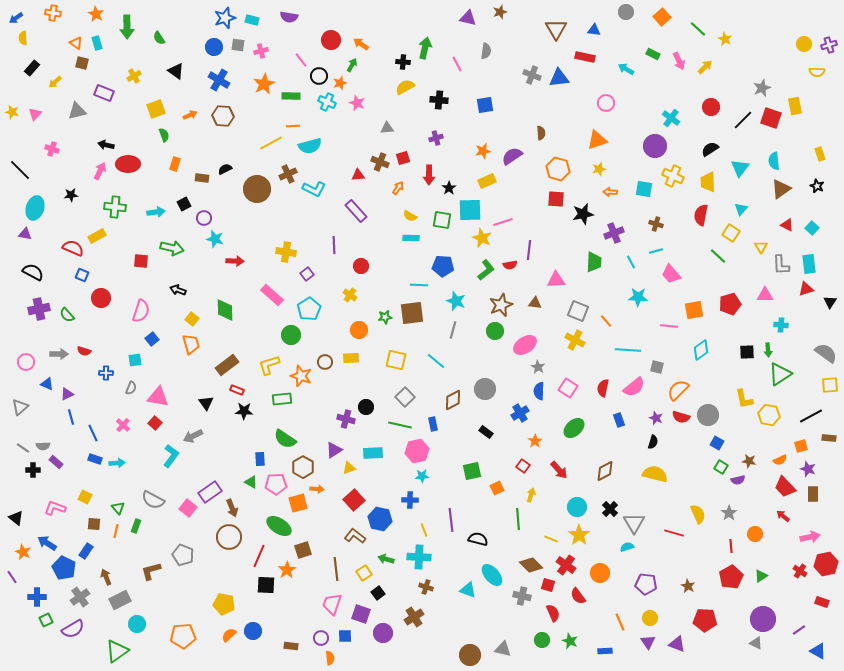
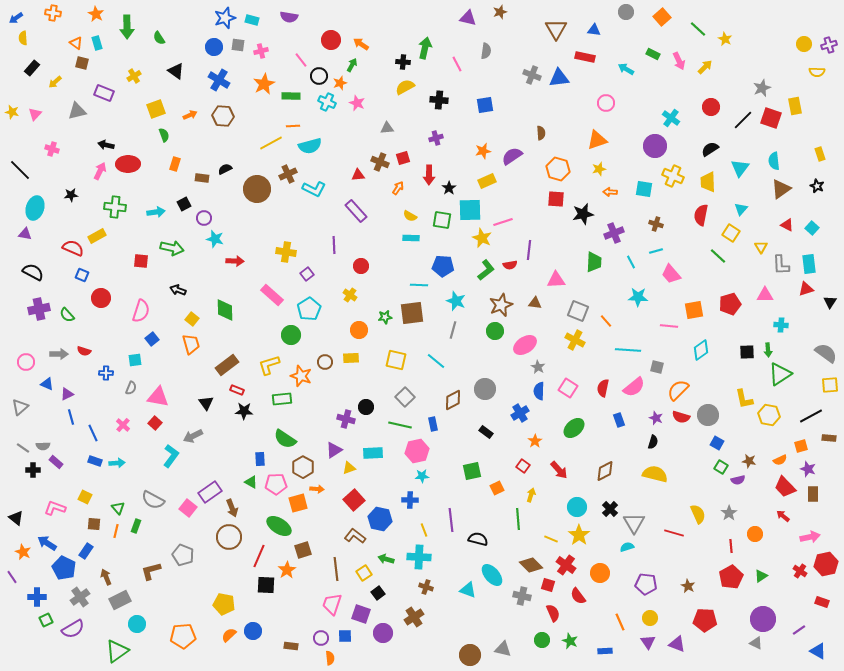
blue rectangle at (95, 459): moved 2 px down
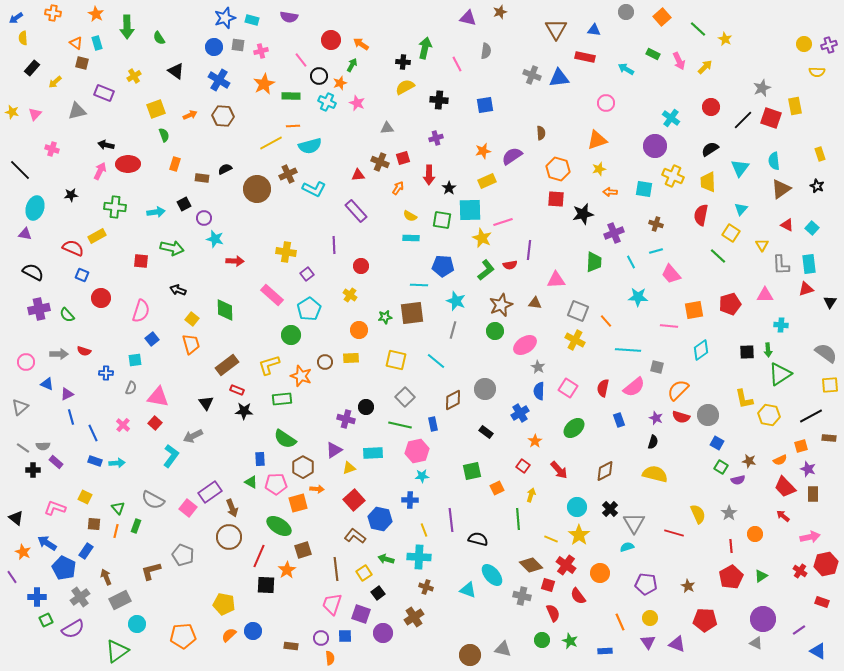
yellow triangle at (761, 247): moved 1 px right, 2 px up
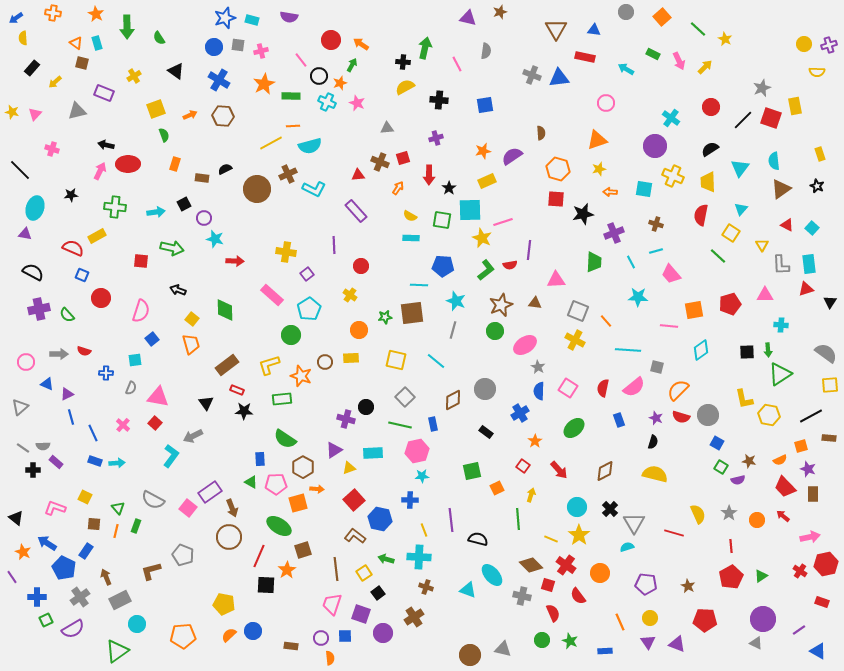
orange circle at (755, 534): moved 2 px right, 14 px up
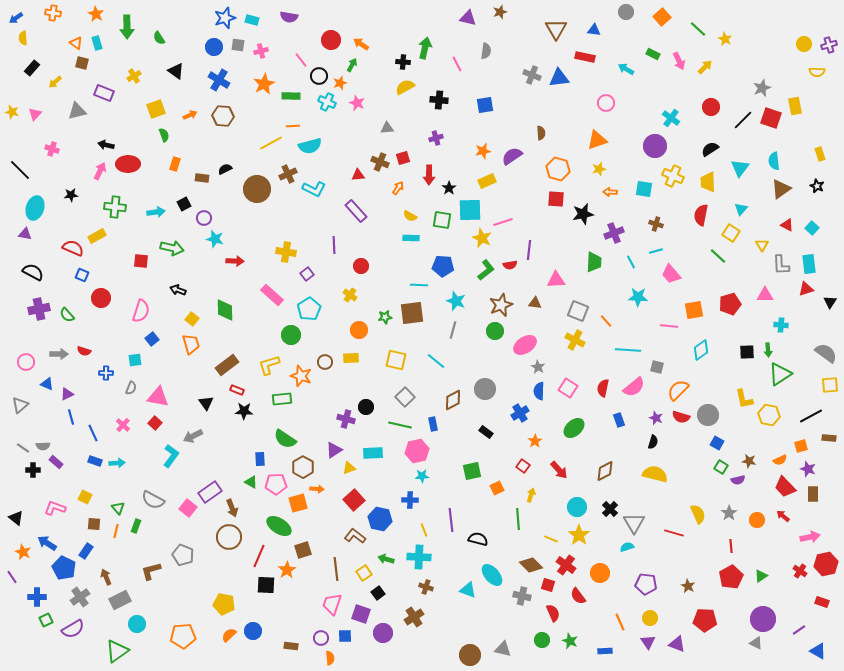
gray triangle at (20, 407): moved 2 px up
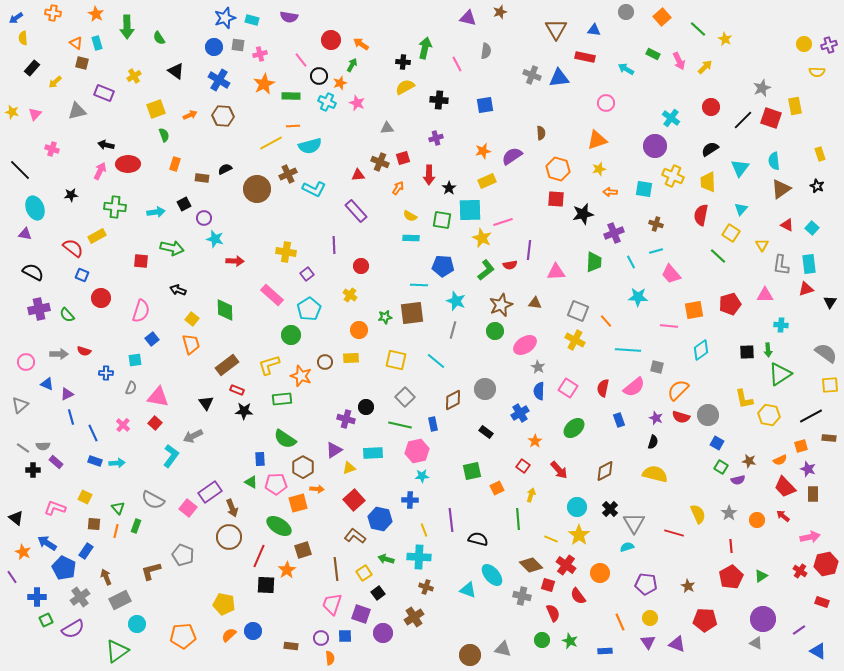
pink cross at (261, 51): moved 1 px left, 3 px down
cyan ellipse at (35, 208): rotated 40 degrees counterclockwise
red semicircle at (73, 248): rotated 15 degrees clockwise
gray L-shape at (781, 265): rotated 10 degrees clockwise
pink triangle at (556, 280): moved 8 px up
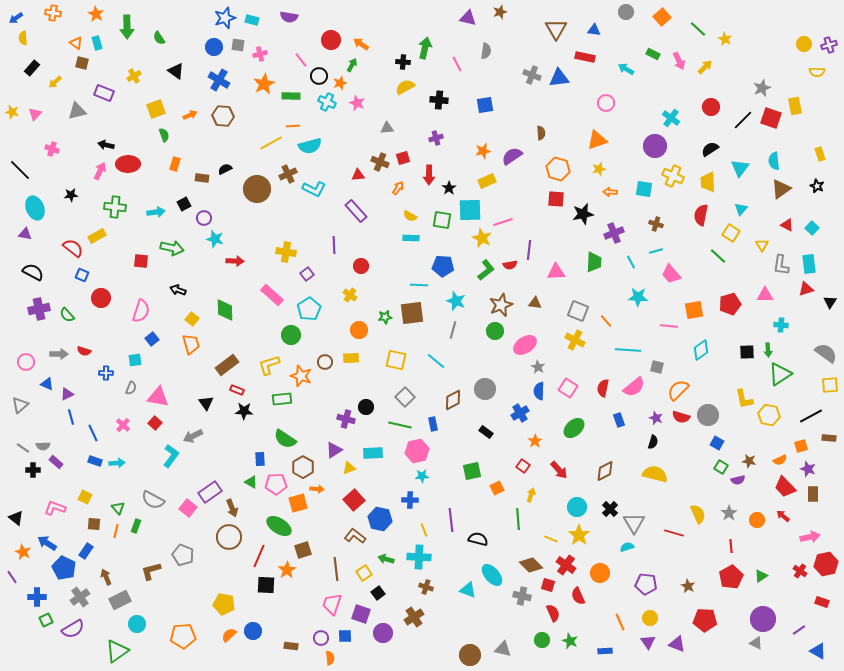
red semicircle at (578, 596): rotated 12 degrees clockwise
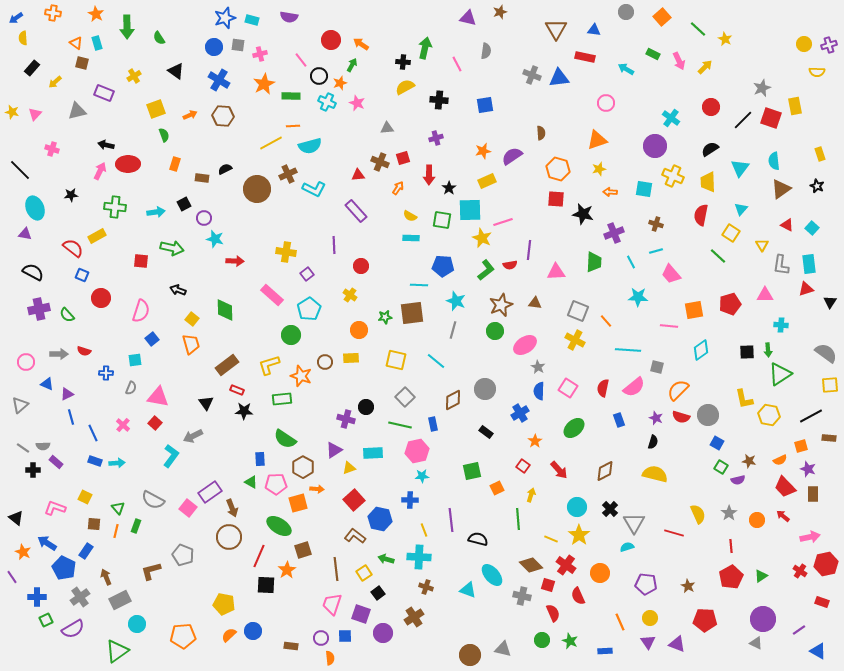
black star at (583, 214): rotated 25 degrees clockwise
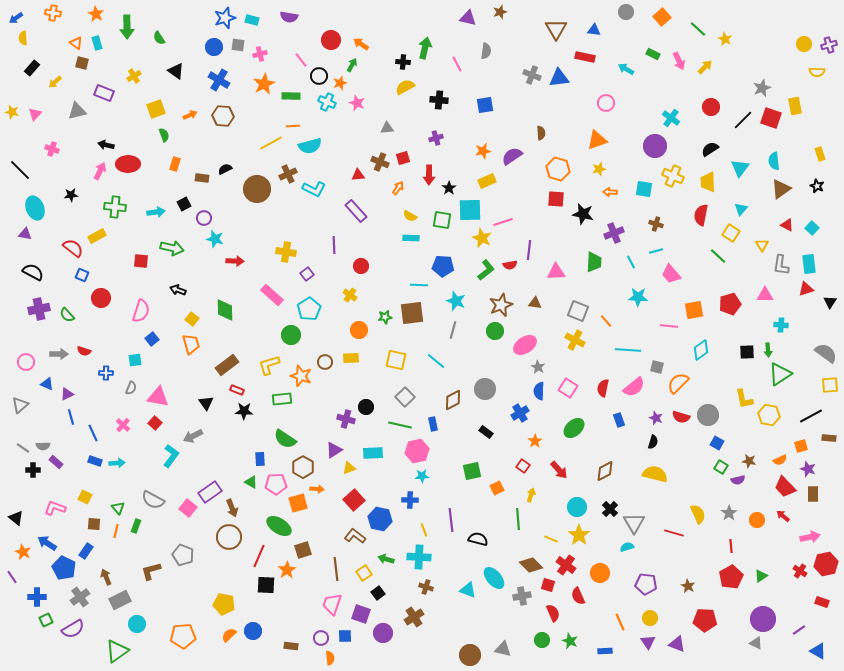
orange semicircle at (678, 390): moved 7 px up
cyan ellipse at (492, 575): moved 2 px right, 3 px down
gray cross at (522, 596): rotated 24 degrees counterclockwise
